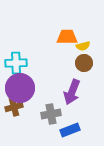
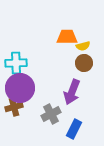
gray cross: rotated 18 degrees counterclockwise
blue rectangle: moved 4 px right, 1 px up; rotated 42 degrees counterclockwise
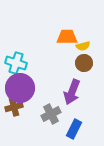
cyan cross: rotated 20 degrees clockwise
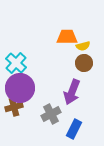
cyan cross: rotated 25 degrees clockwise
